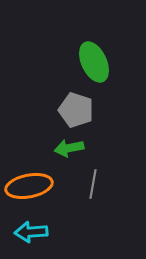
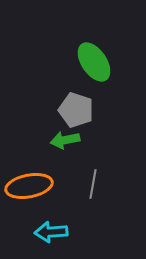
green ellipse: rotated 9 degrees counterclockwise
green arrow: moved 4 px left, 8 px up
cyan arrow: moved 20 px right
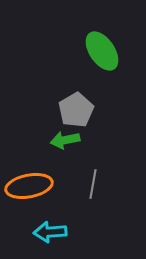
green ellipse: moved 8 px right, 11 px up
gray pentagon: rotated 24 degrees clockwise
cyan arrow: moved 1 px left
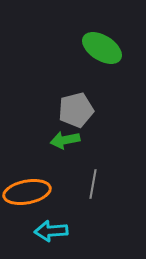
green ellipse: moved 3 px up; rotated 24 degrees counterclockwise
gray pentagon: rotated 16 degrees clockwise
orange ellipse: moved 2 px left, 6 px down
cyan arrow: moved 1 px right, 1 px up
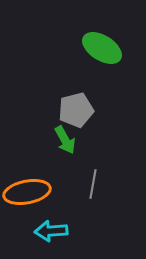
green arrow: rotated 108 degrees counterclockwise
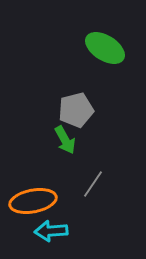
green ellipse: moved 3 px right
gray line: rotated 24 degrees clockwise
orange ellipse: moved 6 px right, 9 px down
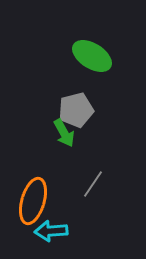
green ellipse: moved 13 px left, 8 px down
green arrow: moved 1 px left, 7 px up
orange ellipse: rotated 63 degrees counterclockwise
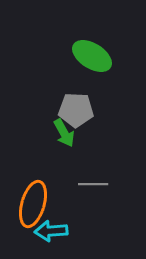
gray pentagon: rotated 16 degrees clockwise
gray line: rotated 56 degrees clockwise
orange ellipse: moved 3 px down
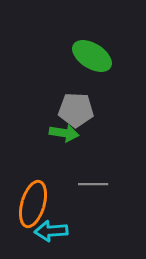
green arrow: rotated 52 degrees counterclockwise
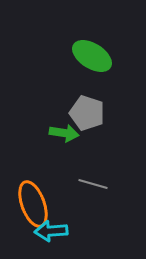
gray pentagon: moved 11 px right, 3 px down; rotated 16 degrees clockwise
gray line: rotated 16 degrees clockwise
orange ellipse: rotated 36 degrees counterclockwise
